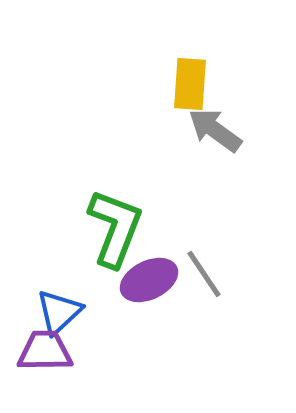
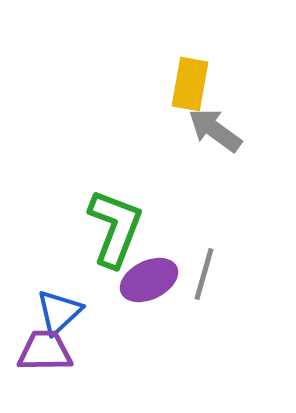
yellow rectangle: rotated 6 degrees clockwise
gray line: rotated 50 degrees clockwise
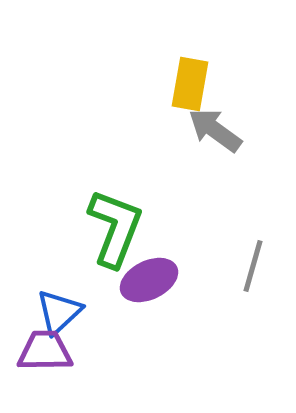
gray line: moved 49 px right, 8 px up
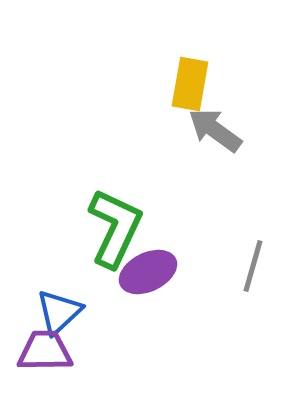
green L-shape: rotated 4 degrees clockwise
purple ellipse: moved 1 px left, 8 px up
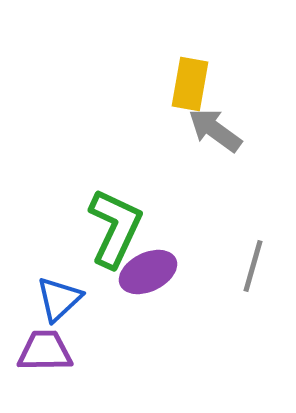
blue triangle: moved 13 px up
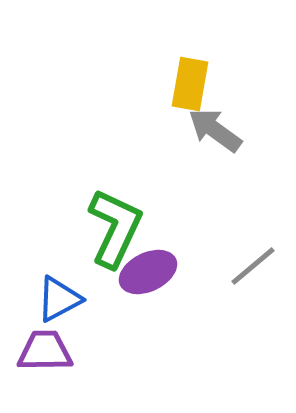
gray line: rotated 34 degrees clockwise
blue triangle: rotated 15 degrees clockwise
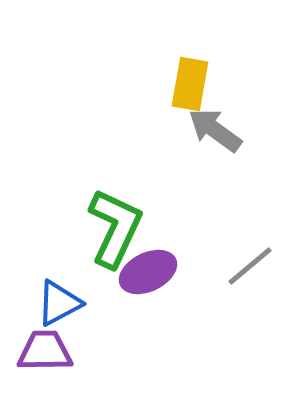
gray line: moved 3 px left
blue triangle: moved 4 px down
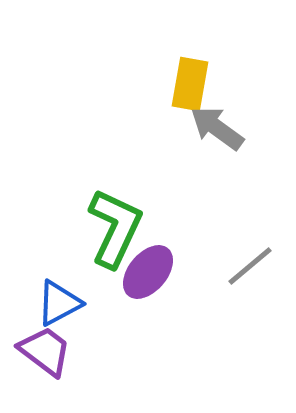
gray arrow: moved 2 px right, 2 px up
purple ellipse: rotated 24 degrees counterclockwise
purple trapezoid: rotated 38 degrees clockwise
